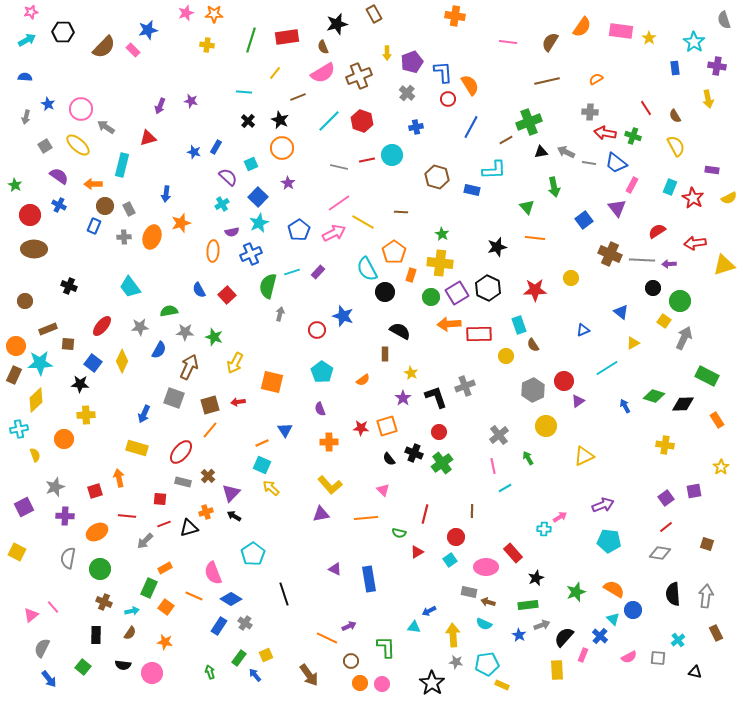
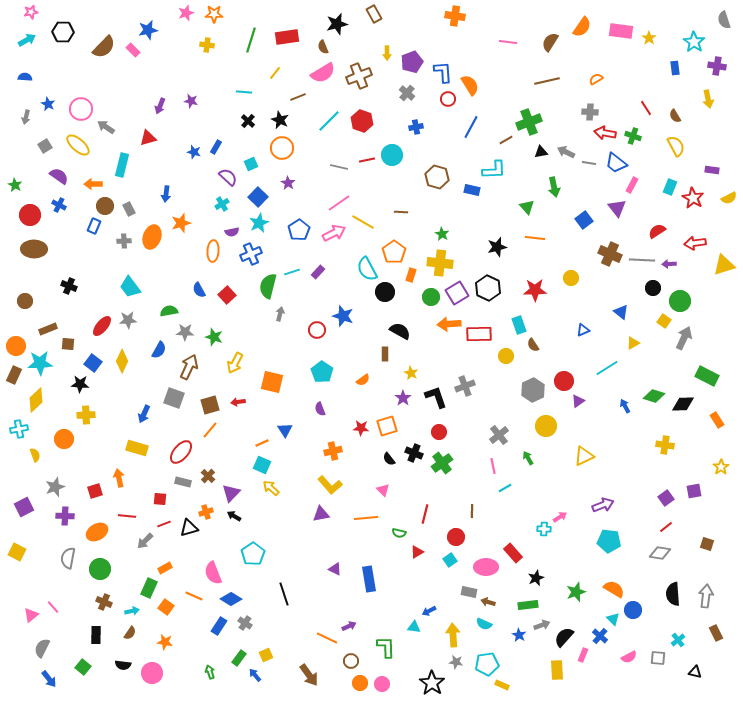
gray cross at (124, 237): moved 4 px down
gray star at (140, 327): moved 12 px left, 7 px up
orange cross at (329, 442): moved 4 px right, 9 px down; rotated 12 degrees counterclockwise
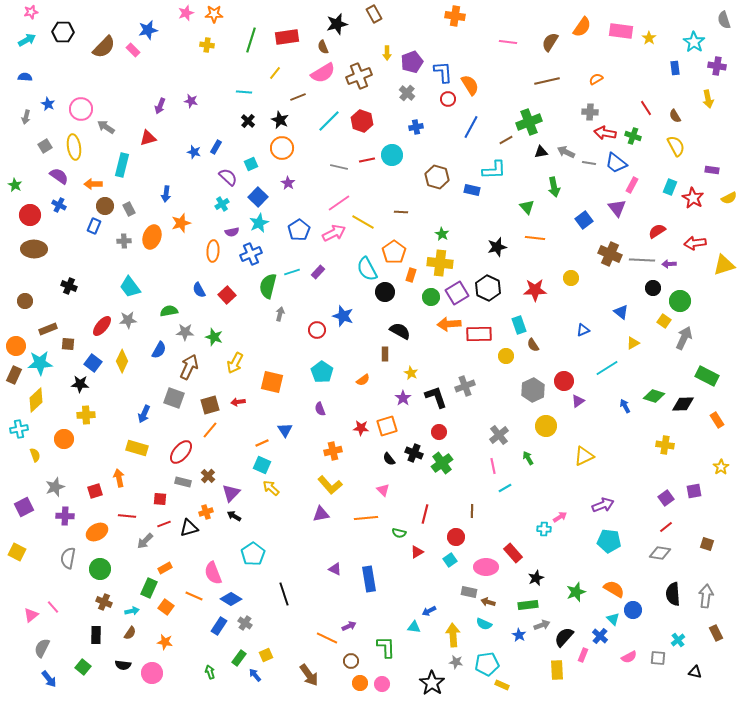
yellow ellipse at (78, 145): moved 4 px left, 2 px down; rotated 40 degrees clockwise
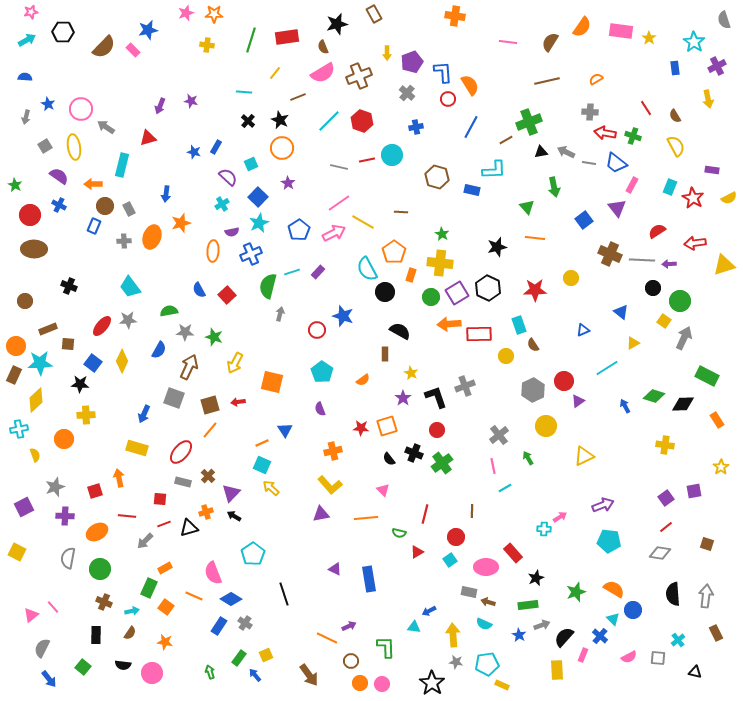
purple cross at (717, 66): rotated 36 degrees counterclockwise
red circle at (439, 432): moved 2 px left, 2 px up
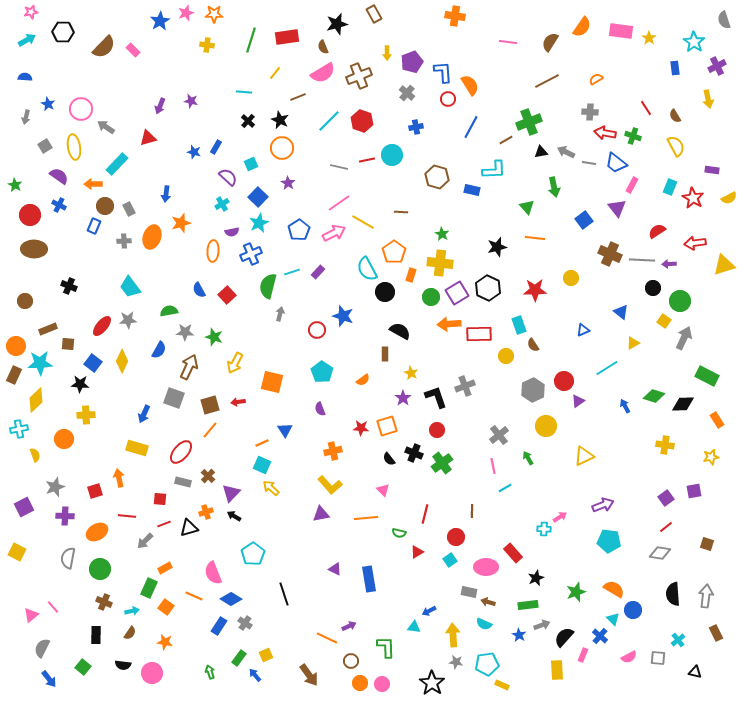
blue star at (148, 30): moved 12 px right, 9 px up; rotated 18 degrees counterclockwise
brown line at (547, 81): rotated 15 degrees counterclockwise
cyan rectangle at (122, 165): moved 5 px left, 1 px up; rotated 30 degrees clockwise
yellow star at (721, 467): moved 10 px left, 10 px up; rotated 21 degrees clockwise
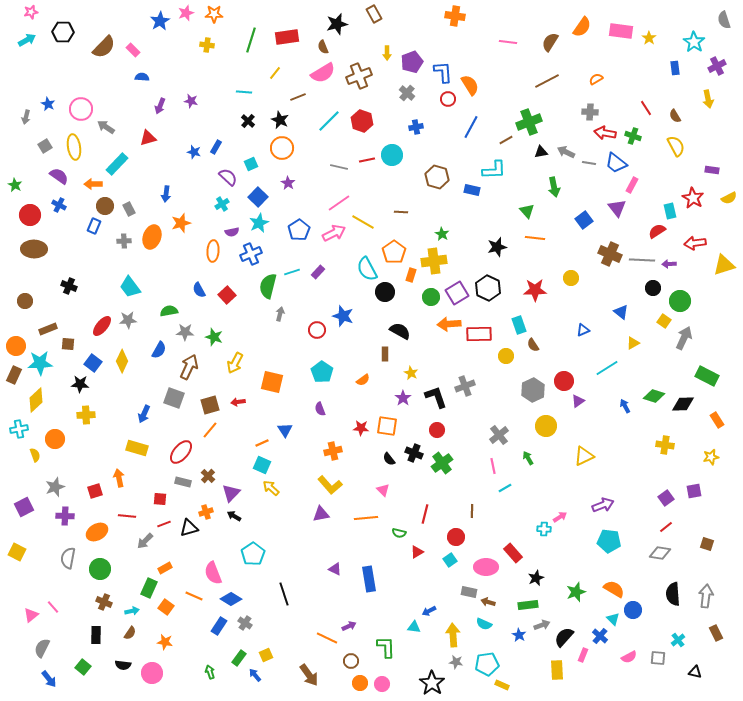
blue semicircle at (25, 77): moved 117 px right
cyan rectangle at (670, 187): moved 24 px down; rotated 35 degrees counterclockwise
green triangle at (527, 207): moved 4 px down
yellow cross at (440, 263): moved 6 px left, 2 px up; rotated 15 degrees counterclockwise
orange square at (387, 426): rotated 25 degrees clockwise
orange circle at (64, 439): moved 9 px left
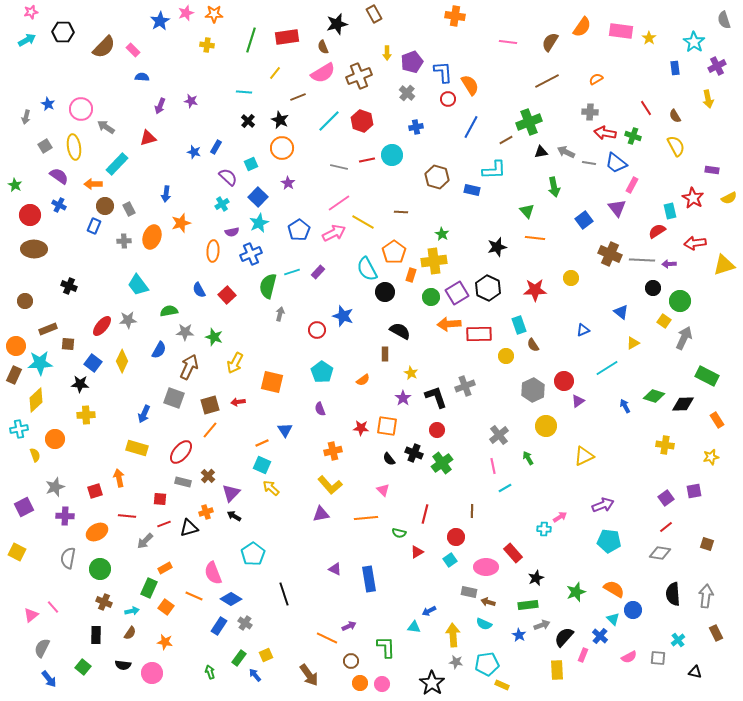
cyan trapezoid at (130, 287): moved 8 px right, 2 px up
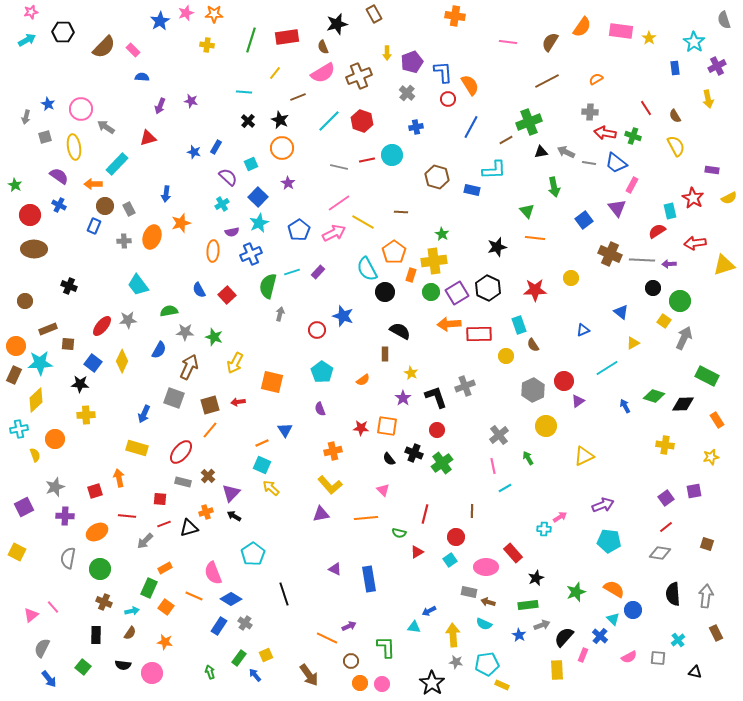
gray square at (45, 146): moved 9 px up; rotated 16 degrees clockwise
green circle at (431, 297): moved 5 px up
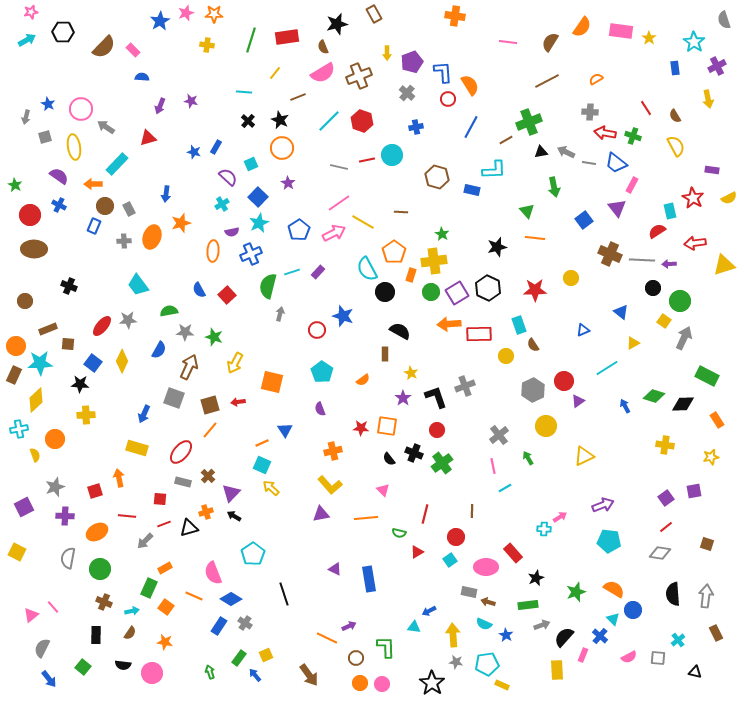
blue star at (519, 635): moved 13 px left
brown circle at (351, 661): moved 5 px right, 3 px up
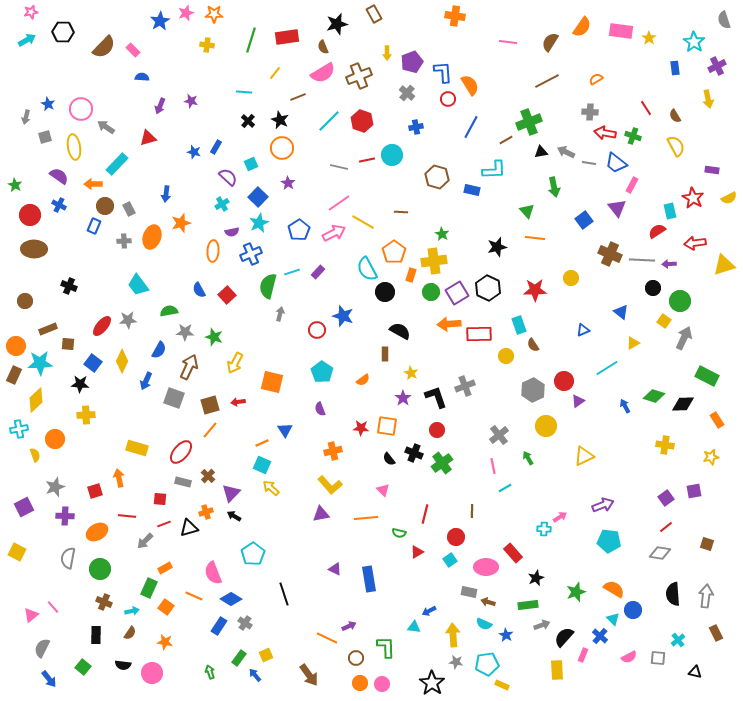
blue arrow at (144, 414): moved 2 px right, 33 px up
